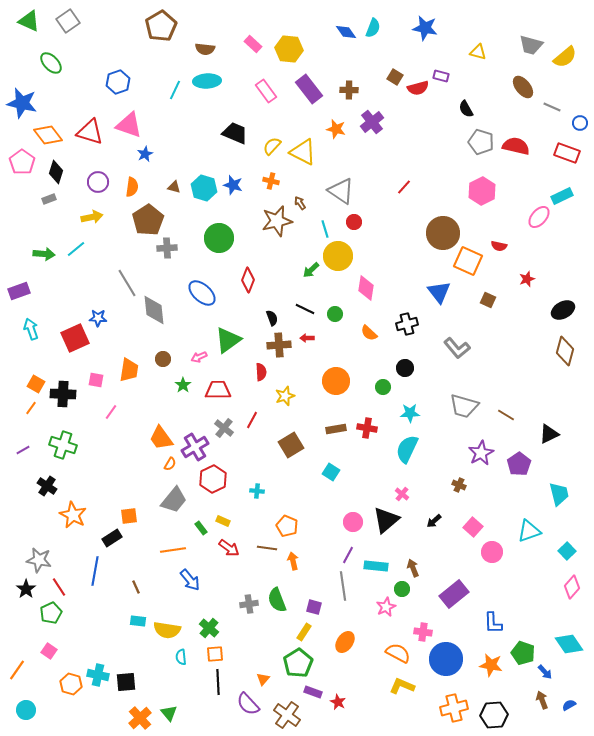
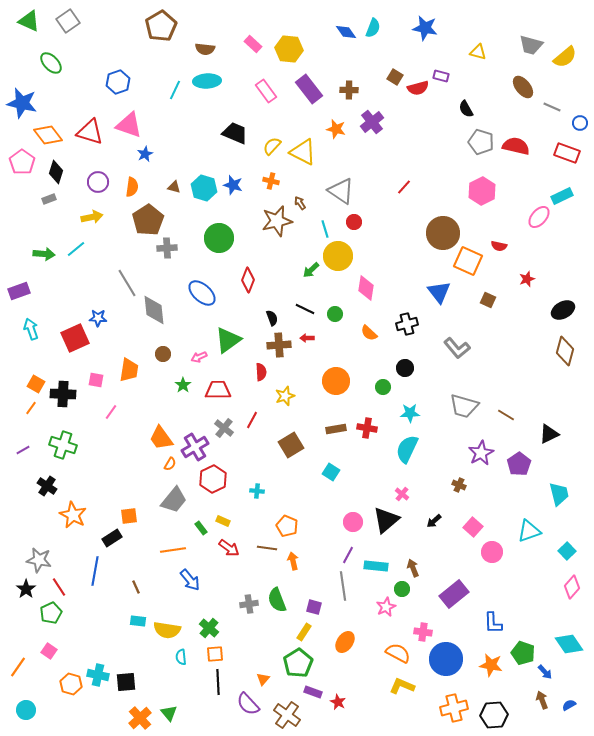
brown circle at (163, 359): moved 5 px up
orange line at (17, 670): moved 1 px right, 3 px up
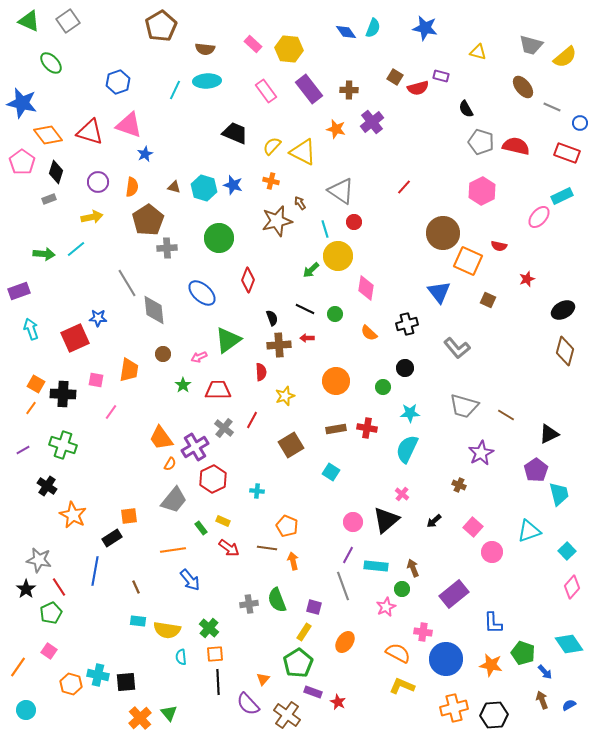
purple pentagon at (519, 464): moved 17 px right, 6 px down
gray line at (343, 586): rotated 12 degrees counterclockwise
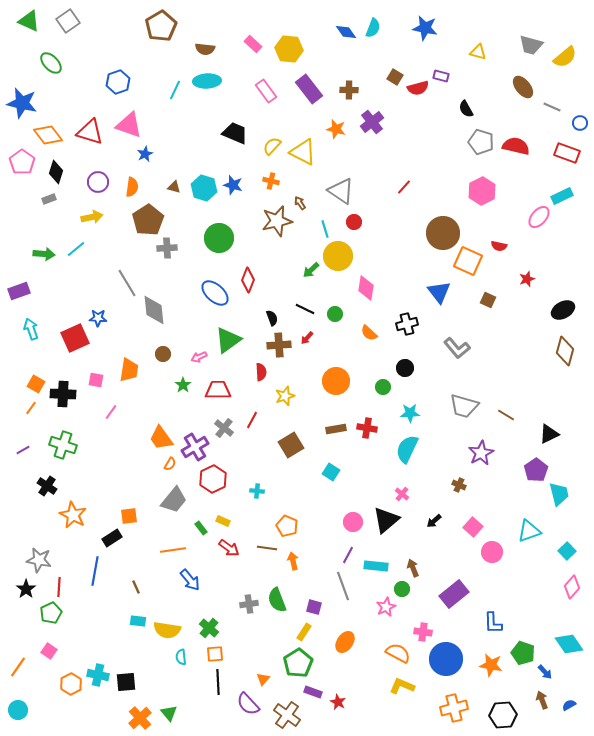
blue ellipse at (202, 293): moved 13 px right
red arrow at (307, 338): rotated 48 degrees counterclockwise
red line at (59, 587): rotated 36 degrees clockwise
orange hexagon at (71, 684): rotated 15 degrees clockwise
cyan circle at (26, 710): moved 8 px left
black hexagon at (494, 715): moved 9 px right
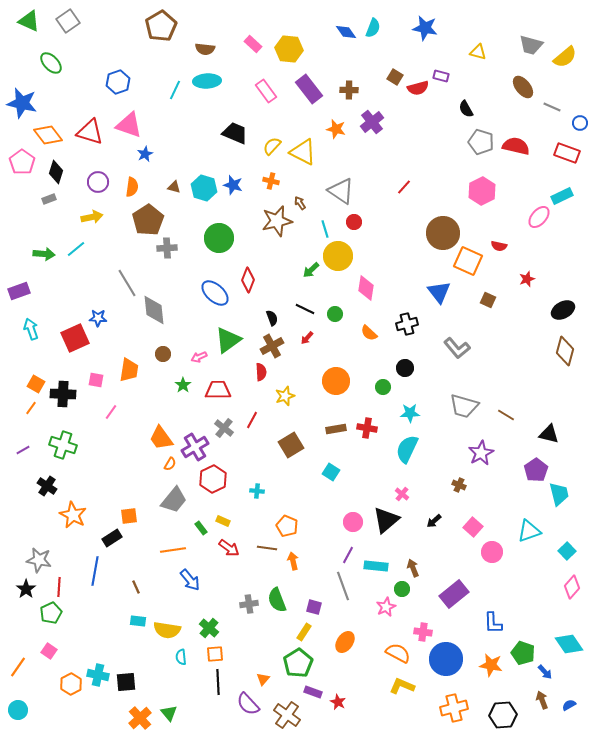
brown cross at (279, 345): moved 7 px left, 1 px down; rotated 25 degrees counterclockwise
black triangle at (549, 434): rotated 40 degrees clockwise
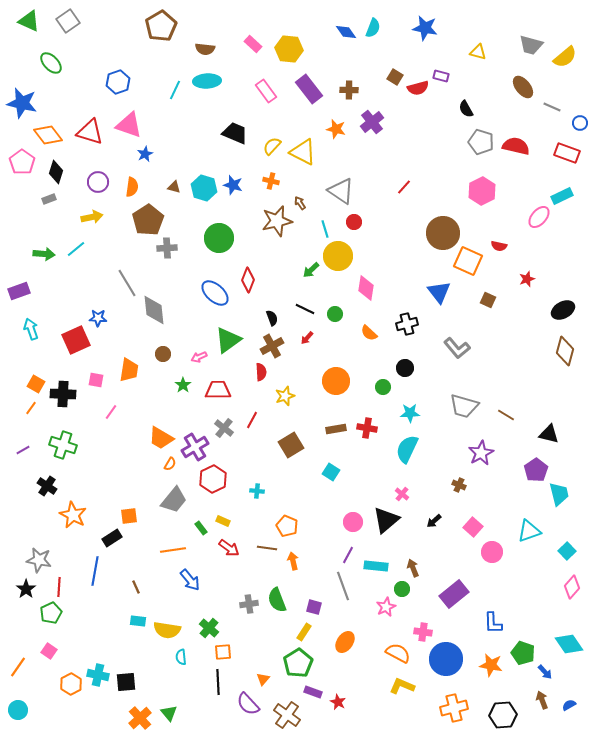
red square at (75, 338): moved 1 px right, 2 px down
orange trapezoid at (161, 438): rotated 24 degrees counterclockwise
orange square at (215, 654): moved 8 px right, 2 px up
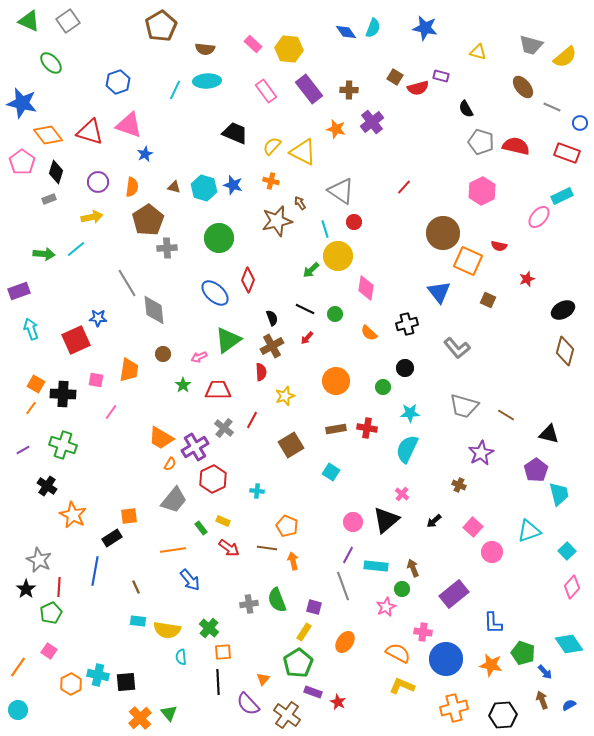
gray star at (39, 560): rotated 15 degrees clockwise
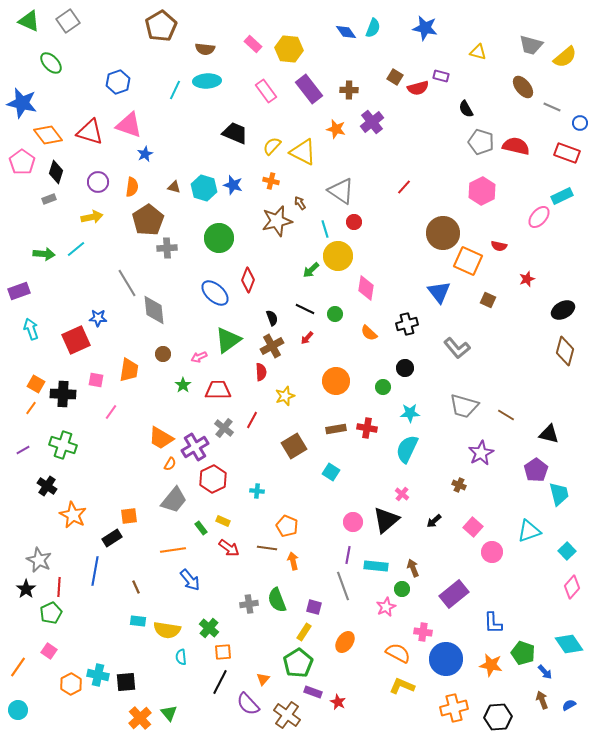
brown square at (291, 445): moved 3 px right, 1 px down
purple line at (348, 555): rotated 18 degrees counterclockwise
black line at (218, 682): moved 2 px right; rotated 30 degrees clockwise
black hexagon at (503, 715): moved 5 px left, 2 px down
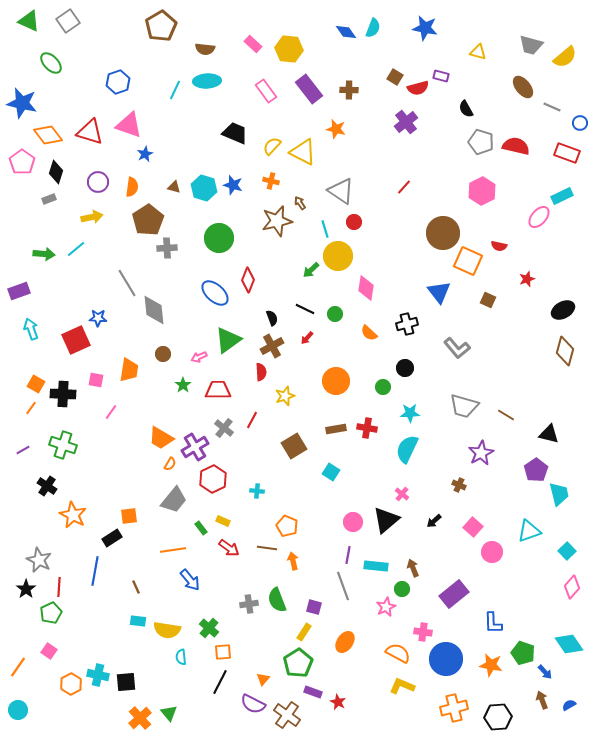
purple cross at (372, 122): moved 34 px right
purple semicircle at (248, 704): moved 5 px right; rotated 20 degrees counterclockwise
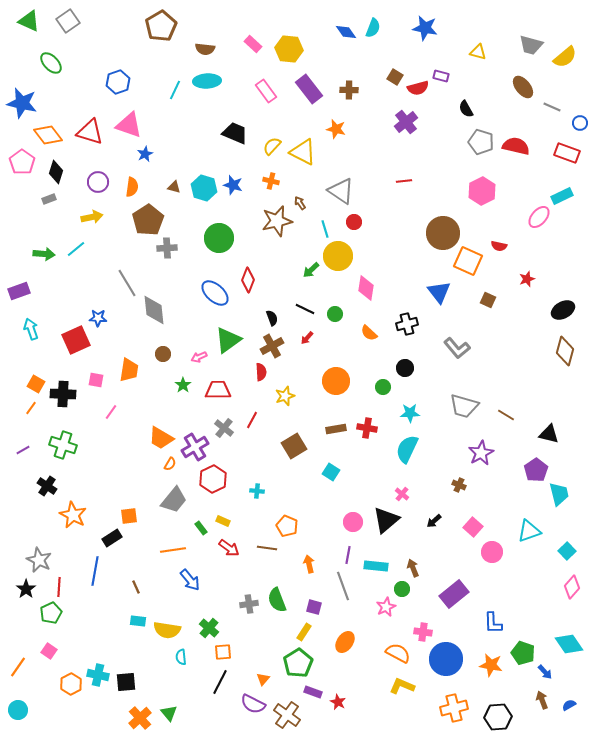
red line at (404, 187): moved 6 px up; rotated 42 degrees clockwise
orange arrow at (293, 561): moved 16 px right, 3 px down
